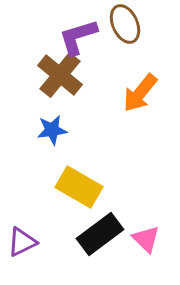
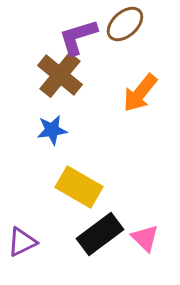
brown ellipse: rotated 72 degrees clockwise
pink triangle: moved 1 px left, 1 px up
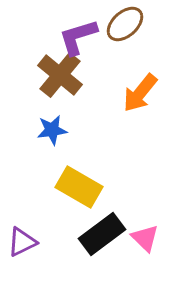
black rectangle: moved 2 px right
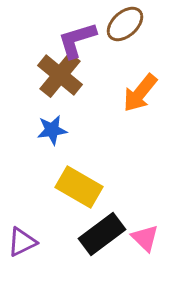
purple L-shape: moved 1 px left, 3 px down
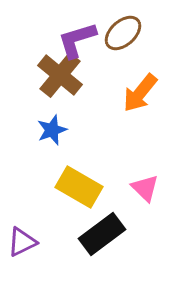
brown ellipse: moved 2 px left, 9 px down
blue star: rotated 12 degrees counterclockwise
pink triangle: moved 50 px up
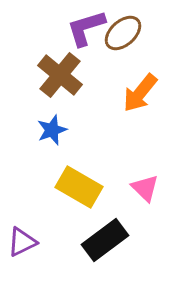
purple L-shape: moved 9 px right, 12 px up
black rectangle: moved 3 px right, 6 px down
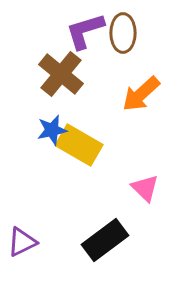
purple L-shape: moved 1 px left, 3 px down
brown ellipse: rotated 48 degrees counterclockwise
brown cross: moved 1 px right, 1 px up
orange arrow: moved 1 px right, 1 px down; rotated 9 degrees clockwise
blue star: rotated 8 degrees clockwise
yellow rectangle: moved 42 px up
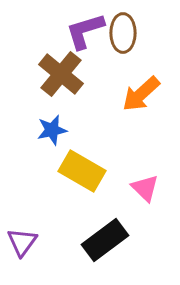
yellow rectangle: moved 3 px right, 26 px down
purple triangle: rotated 28 degrees counterclockwise
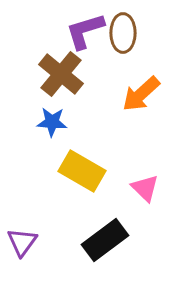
blue star: moved 8 px up; rotated 16 degrees clockwise
